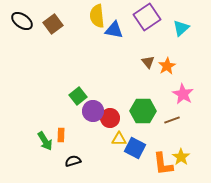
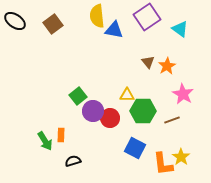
black ellipse: moved 7 px left
cyan triangle: moved 1 px left, 1 px down; rotated 42 degrees counterclockwise
yellow triangle: moved 8 px right, 44 px up
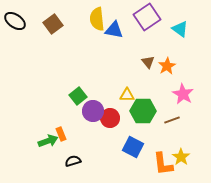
yellow semicircle: moved 3 px down
orange rectangle: moved 1 px up; rotated 24 degrees counterclockwise
green arrow: moved 3 px right; rotated 78 degrees counterclockwise
blue square: moved 2 px left, 1 px up
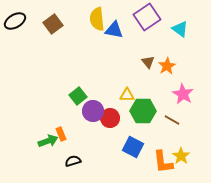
black ellipse: rotated 65 degrees counterclockwise
brown line: rotated 49 degrees clockwise
yellow star: moved 1 px up
orange L-shape: moved 2 px up
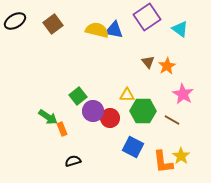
yellow semicircle: moved 11 px down; rotated 110 degrees clockwise
orange rectangle: moved 1 px right, 5 px up
green arrow: moved 24 px up; rotated 54 degrees clockwise
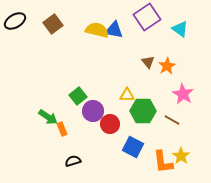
red circle: moved 6 px down
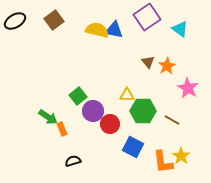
brown square: moved 1 px right, 4 px up
pink star: moved 5 px right, 6 px up
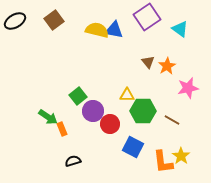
pink star: rotated 30 degrees clockwise
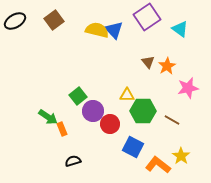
blue triangle: rotated 36 degrees clockwise
orange L-shape: moved 5 px left, 3 px down; rotated 135 degrees clockwise
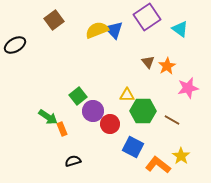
black ellipse: moved 24 px down
yellow semicircle: rotated 35 degrees counterclockwise
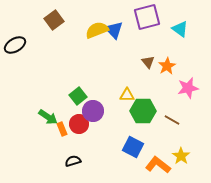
purple square: rotated 20 degrees clockwise
red circle: moved 31 px left
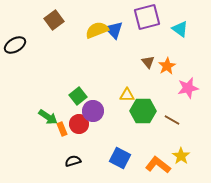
blue square: moved 13 px left, 11 px down
